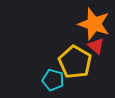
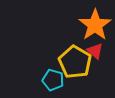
orange star: moved 1 px right, 1 px down; rotated 20 degrees clockwise
red triangle: moved 1 px left, 5 px down
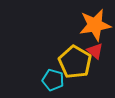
orange star: rotated 24 degrees clockwise
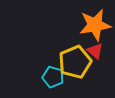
yellow pentagon: rotated 20 degrees clockwise
cyan pentagon: moved 3 px up
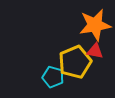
red triangle: rotated 30 degrees counterclockwise
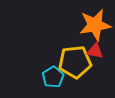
yellow pentagon: rotated 16 degrees clockwise
cyan pentagon: rotated 25 degrees clockwise
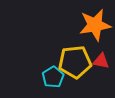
red triangle: moved 6 px right, 10 px down
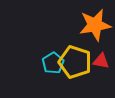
yellow pentagon: rotated 24 degrees clockwise
cyan pentagon: moved 14 px up
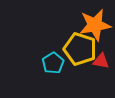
yellow pentagon: moved 5 px right, 13 px up
